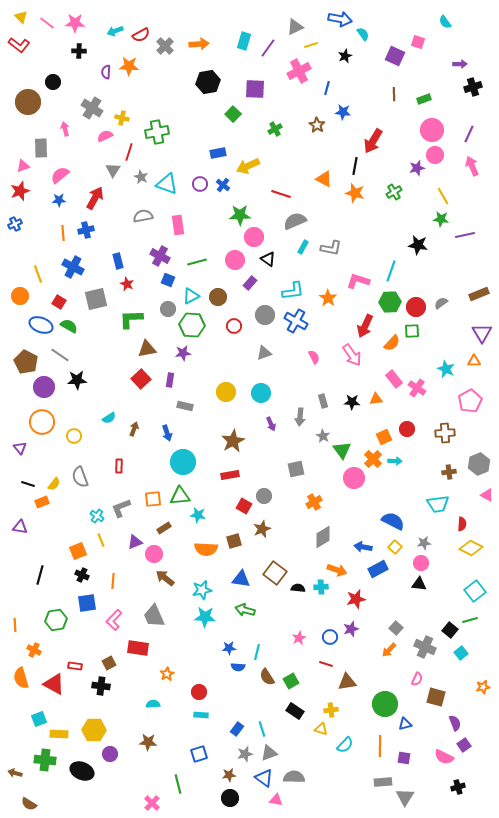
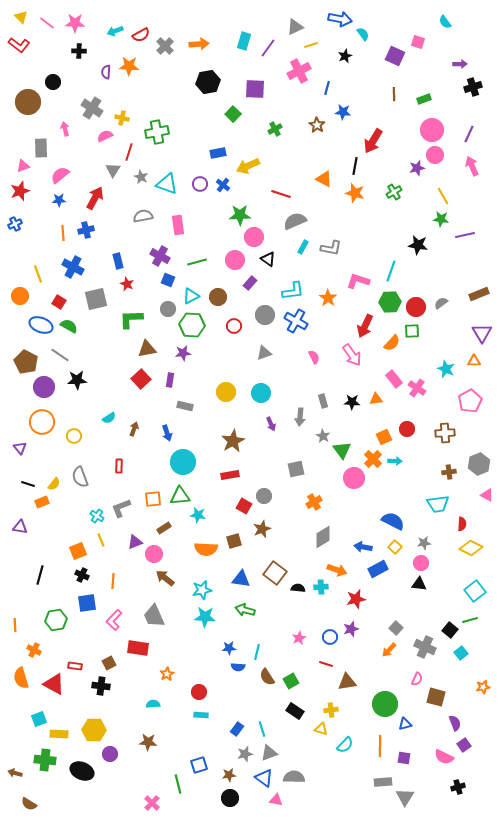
blue square at (199, 754): moved 11 px down
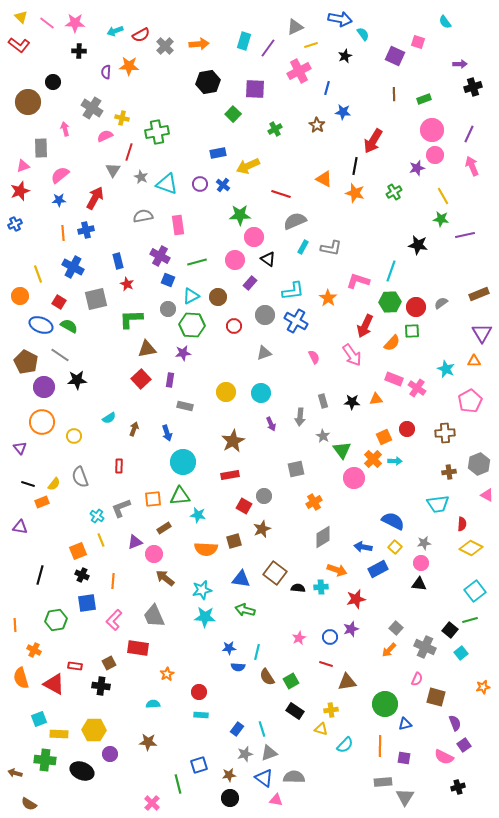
pink rectangle at (394, 379): rotated 30 degrees counterclockwise
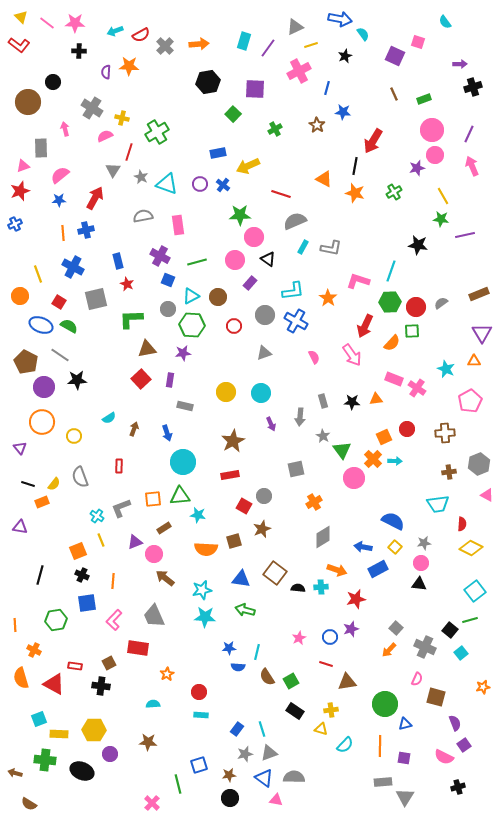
brown line at (394, 94): rotated 24 degrees counterclockwise
green cross at (157, 132): rotated 20 degrees counterclockwise
